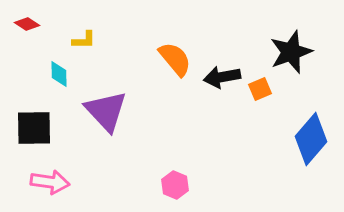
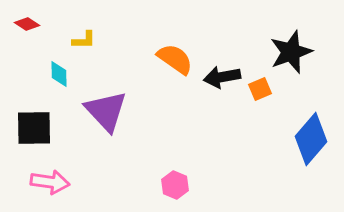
orange semicircle: rotated 15 degrees counterclockwise
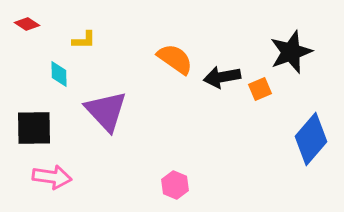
pink arrow: moved 2 px right, 5 px up
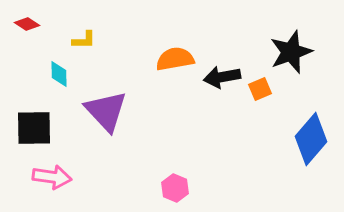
orange semicircle: rotated 45 degrees counterclockwise
pink hexagon: moved 3 px down
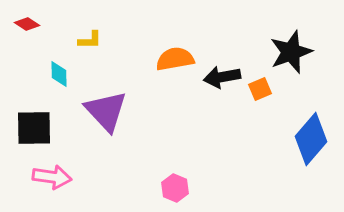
yellow L-shape: moved 6 px right
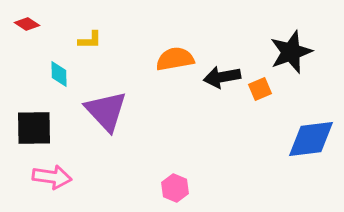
blue diamond: rotated 42 degrees clockwise
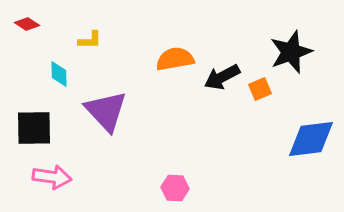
black arrow: rotated 18 degrees counterclockwise
pink hexagon: rotated 20 degrees counterclockwise
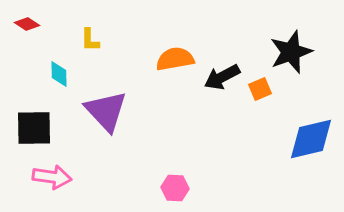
yellow L-shape: rotated 90 degrees clockwise
blue diamond: rotated 6 degrees counterclockwise
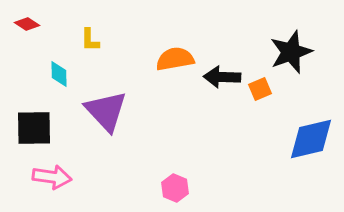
black arrow: rotated 30 degrees clockwise
pink hexagon: rotated 20 degrees clockwise
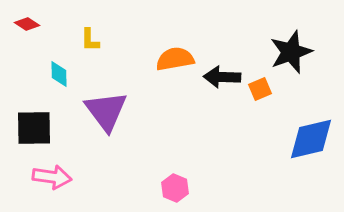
purple triangle: rotated 6 degrees clockwise
